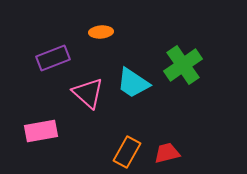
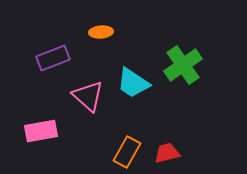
pink triangle: moved 3 px down
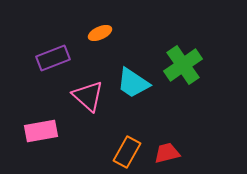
orange ellipse: moved 1 px left, 1 px down; rotated 20 degrees counterclockwise
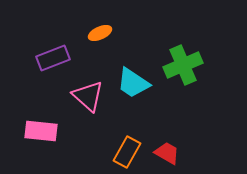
green cross: rotated 12 degrees clockwise
pink rectangle: rotated 16 degrees clockwise
red trapezoid: rotated 44 degrees clockwise
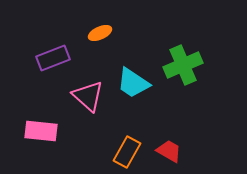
red trapezoid: moved 2 px right, 2 px up
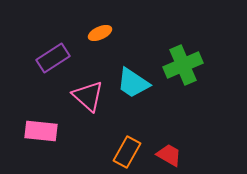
purple rectangle: rotated 12 degrees counterclockwise
red trapezoid: moved 4 px down
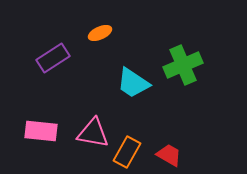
pink triangle: moved 5 px right, 37 px down; rotated 32 degrees counterclockwise
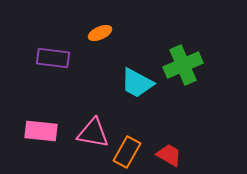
purple rectangle: rotated 40 degrees clockwise
cyan trapezoid: moved 4 px right; rotated 6 degrees counterclockwise
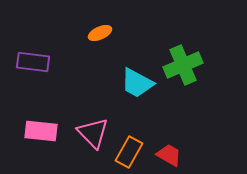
purple rectangle: moved 20 px left, 4 px down
pink triangle: rotated 36 degrees clockwise
orange rectangle: moved 2 px right
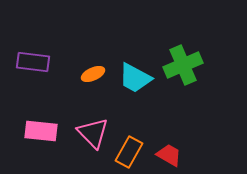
orange ellipse: moved 7 px left, 41 px down
cyan trapezoid: moved 2 px left, 5 px up
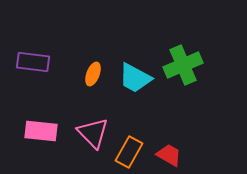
orange ellipse: rotated 45 degrees counterclockwise
